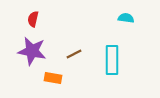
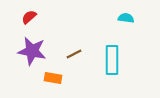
red semicircle: moved 4 px left, 2 px up; rotated 35 degrees clockwise
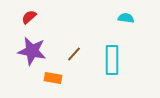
brown line: rotated 21 degrees counterclockwise
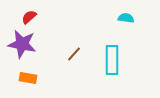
purple star: moved 10 px left, 7 px up
orange rectangle: moved 25 px left
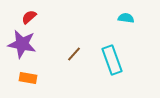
cyan rectangle: rotated 20 degrees counterclockwise
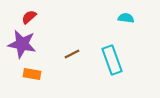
brown line: moved 2 px left; rotated 21 degrees clockwise
orange rectangle: moved 4 px right, 4 px up
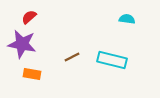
cyan semicircle: moved 1 px right, 1 px down
brown line: moved 3 px down
cyan rectangle: rotated 56 degrees counterclockwise
